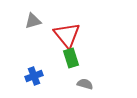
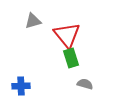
blue cross: moved 13 px left, 10 px down; rotated 18 degrees clockwise
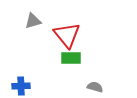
green rectangle: rotated 72 degrees counterclockwise
gray semicircle: moved 10 px right, 3 px down
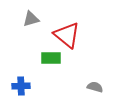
gray triangle: moved 2 px left, 2 px up
red triangle: rotated 12 degrees counterclockwise
green rectangle: moved 20 px left
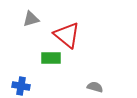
blue cross: rotated 12 degrees clockwise
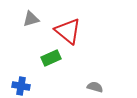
red triangle: moved 1 px right, 4 px up
green rectangle: rotated 24 degrees counterclockwise
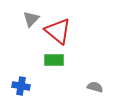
gray triangle: rotated 30 degrees counterclockwise
red triangle: moved 10 px left
green rectangle: moved 3 px right, 2 px down; rotated 24 degrees clockwise
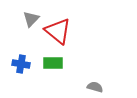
green rectangle: moved 1 px left, 3 px down
blue cross: moved 22 px up
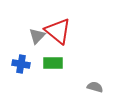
gray triangle: moved 6 px right, 17 px down
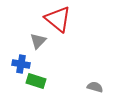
red triangle: moved 12 px up
gray triangle: moved 1 px right, 5 px down
green rectangle: moved 17 px left, 18 px down; rotated 18 degrees clockwise
